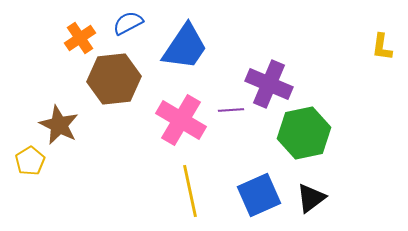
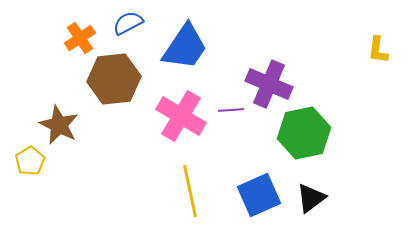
yellow L-shape: moved 4 px left, 3 px down
pink cross: moved 4 px up
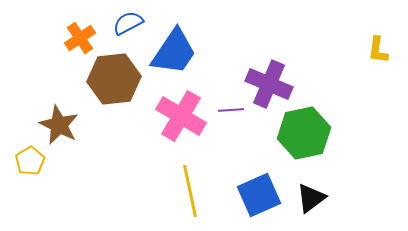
blue trapezoid: moved 11 px left, 5 px down
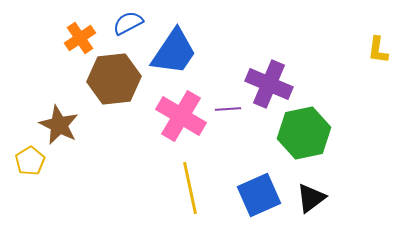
purple line: moved 3 px left, 1 px up
yellow line: moved 3 px up
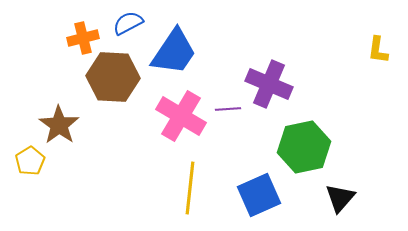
orange cross: moved 3 px right; rotated 20 degrees clockwise
brown hexagon: moved 1 px left, 2 px up; rotated 9 degrees clockwise
brown star: rotated 9 degrees clockwise
green hexagon: moved 14 px down
yellow line: rotated 18 degrees clockwise
black triangle: moved 29 px right; rotated 12 degrees counterclockwise
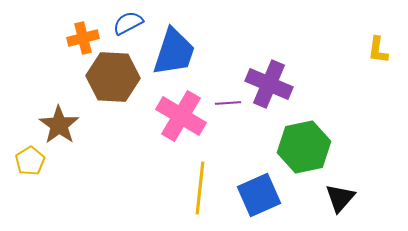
blue trapezoid: rotated 16 degrees counterclockwise
purple line: moved 6 px up
yellow line: moved 10 px right
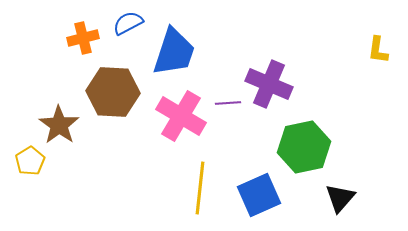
brown hexagon: moved 15 px down
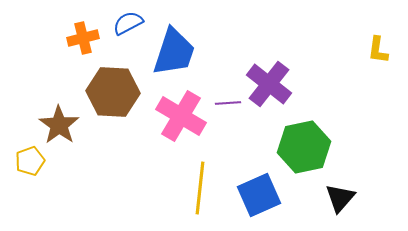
purple cross: rotated 15 degrees clockwise
yellow pentagon: rotated 12 degrees clockwise
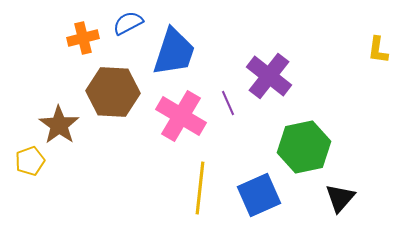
purple cross: moved 8 px up
purple line: rotated 70 degrees clockwise
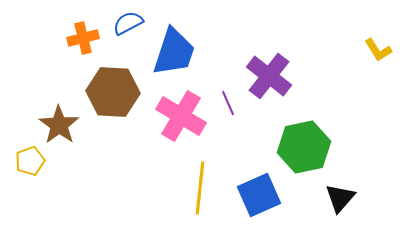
yellow L-shape: rotated 40 degrees counterclockwise
